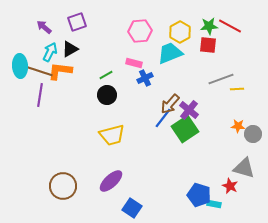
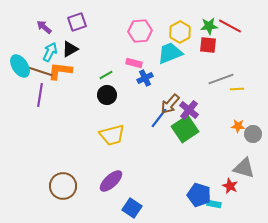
cyan ellipse: rotated 30 degrees counterclockwise
blue line: moved 4 px left
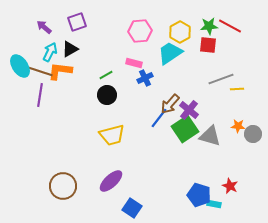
cyan trapezoid: rotated 12 degrees counterclockwise
gray triangle: moved 34 px left, 32 px up
